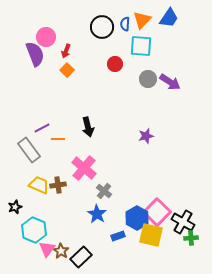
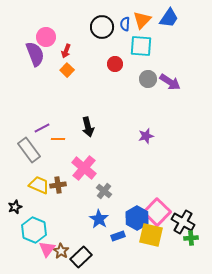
blue star: moved 2 px right, 5 px down
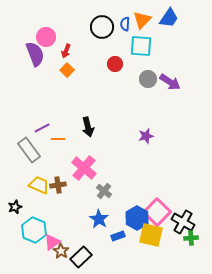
pink triangle: moved 5 px right, 7 px up; rotated 18 degrees clockwise
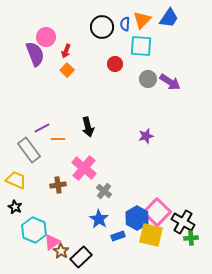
yellow trapezoid: moved 23 px left, 5 px up
black star: rotated 24 degrees counterclockwise
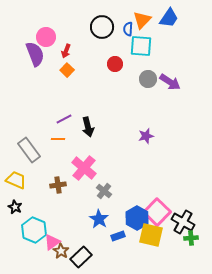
blue semicircle: moved 3 px right, 5 px down
purple line: moved 22 px right, 9 px up
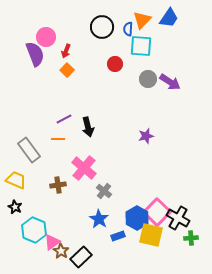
black cross: moved 5 px left, 4 px up
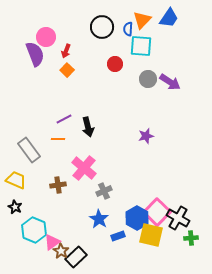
gray cross: rotated 28 degrees clockwise
black rectangle: moved 5 px left
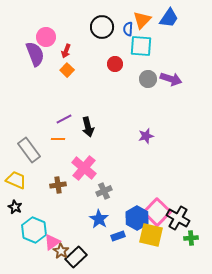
purple arrow: moved 1 px right, 3 px up; rotated 15 degrees counterclockwise
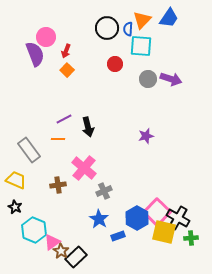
black circle: moved 5 px right, 1 px down
yellow square: moved 13 px right, 3 px up
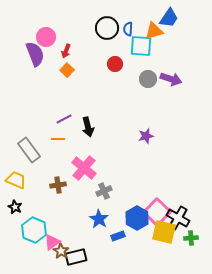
orange triangle: moved 12 px right, 11 px down; rotated 30 degrees clockwise
black rectangle: rotated 30 degrees clockwise
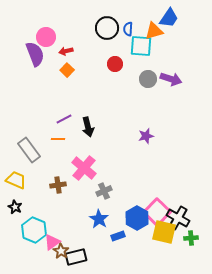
red arrow: rotated 56 degrees clockwise
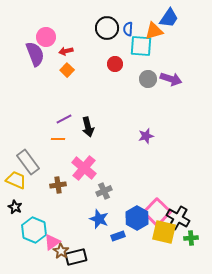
gray rectangle: moved 1 px left, 12 px down
blue star: rotated 12 degrees counterclockwise
